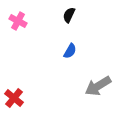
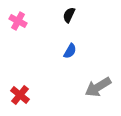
gray arrow: moved 1 px down
red cross: moved 6 px right, 3 px up
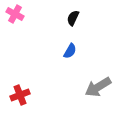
black semicircle: moved 4 px right, 3 px down
pink cross: moved 3 px left, 7 px up
red cross: rotated 30 degrees clockwise
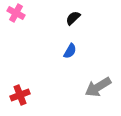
pink cross: moved 1 px right, 1 px up
black semicircle: rotated 21 degrees clockwise
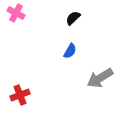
gray arrow: moved 2 px right, 9 px up
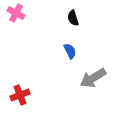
black semicircle: rotated 63 degrees counterclockwise
blue semicircle: rotated 56 degrees counterclockwise
gray arrow: moved 7 px left
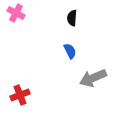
black semicircle: moved 1 px left; rotated 21 degrees clockwise
gray arrow: rotated 8 degrees clockwise
